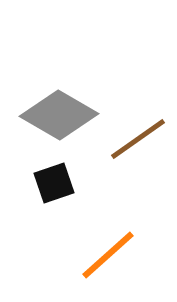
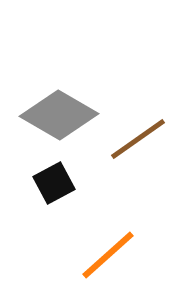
black square: rotated 9 degrees counterclockwise
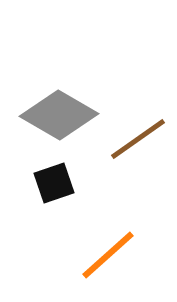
black square: rotated 9 degrees clockwise
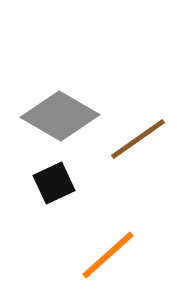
gray diamond: moved 1 px right, 1 px down
black square: rotated 6 degrees counterclockwise
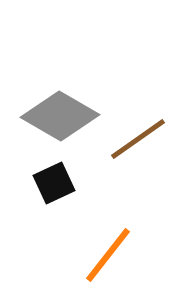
orange line: rotated 10 degrees counterclockwise
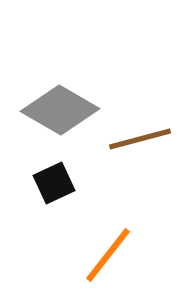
gray diamond: moved 6 px up
brown line: moved 2 px right; rotated 20 degrees clockwise
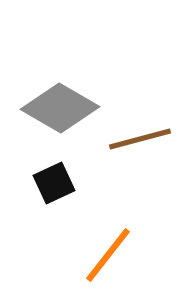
gray diamond: moved 2 px up
